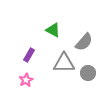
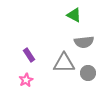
green triangle: moved 21 px right, 15 px up
gray semicircle: rotated 42 degrees clockwise
purple rectangle: rotated 64 degrees counterclockwise
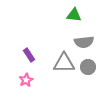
green triangle: rotated 21 degrees counterclockwise
gray circle: moved 6 px up
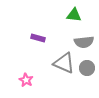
purple rectangle: moved 9 px right, 17 px up; rotated 40 degrees counterclockwise
gray triangle: rotated 25 degrees clockwise
gray circle: moved 1 px left, 1 px down
pink star: rotated 16 degrees counterclockwise
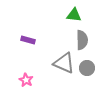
purple rectangle: moved 10 px left, 2 px down
gray semicircle: moved 2 px left, 2 px up; rotated 84 degrees counterclockwise
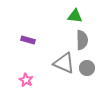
green triangle: moved 1 px right, 1 px down
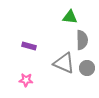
green triangle: moved 5 px left, 1 px down
purple rectangle: moved 1 px right, 6 px down
pink star: rotated 24 degrees counterclockwise
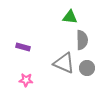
purple rectangle: moved 6 px left, 1 px down
